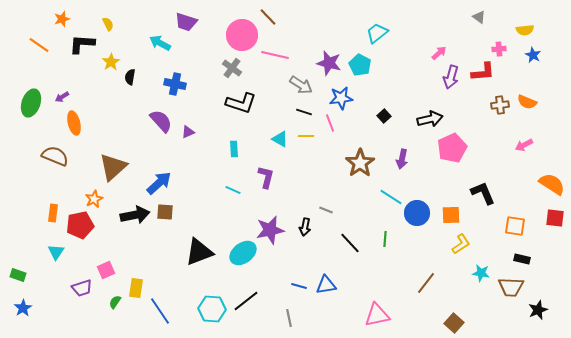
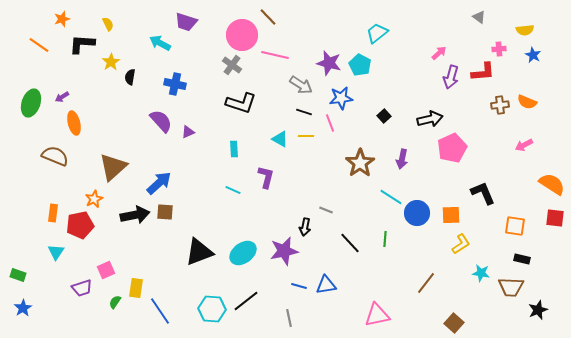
gray cross at (232, 68): moved 3 px up
purple star at (270, 230): moved 14 px right, 21 px down
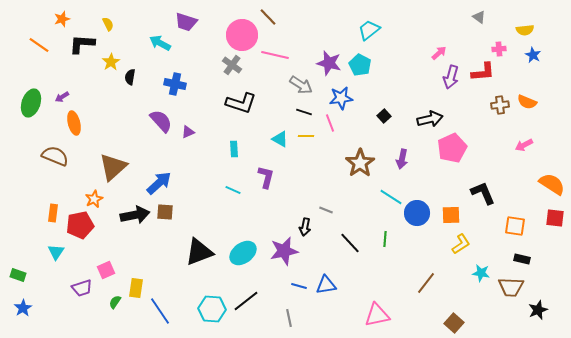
cyan trapezoid at (377, 33): moved 8 px left, 3 px up
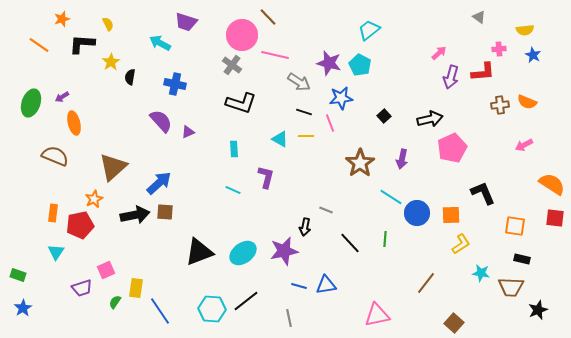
gray arrow at (301, 85): moved 2 px left, 3 px up
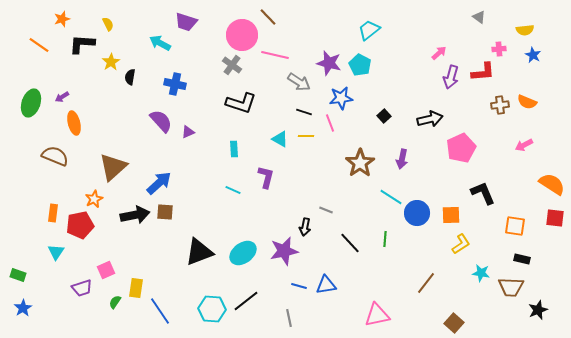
pink pentagon at (452, 148): moved 9 px right
